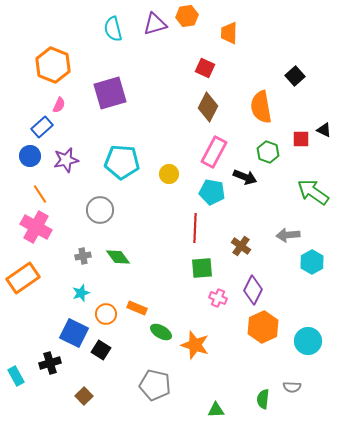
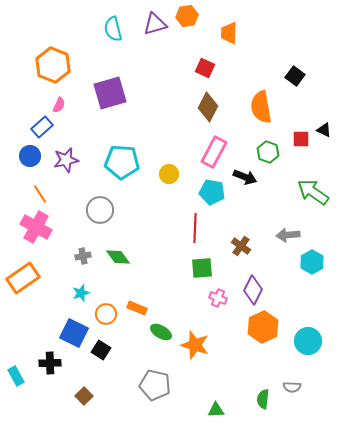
black square at (295, 76): rotated 12 degrees counterclockwise
black cross at (50, 363): rotated 15 degrees clockwise
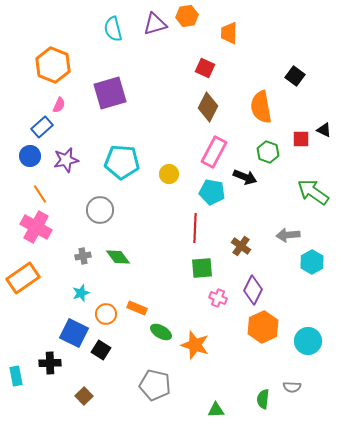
cyan rectangle at (16, 376): rotated 18 degrees clockwise
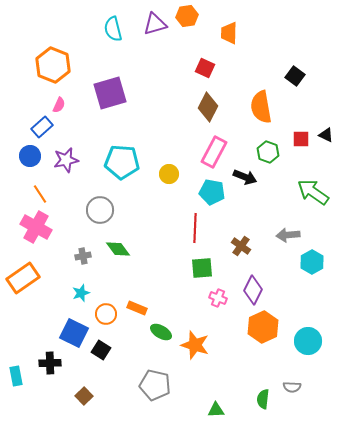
black triangle at (324, 130): moved 2 px right, 5 px down
green diamond at (118, 257): moved 8 px up
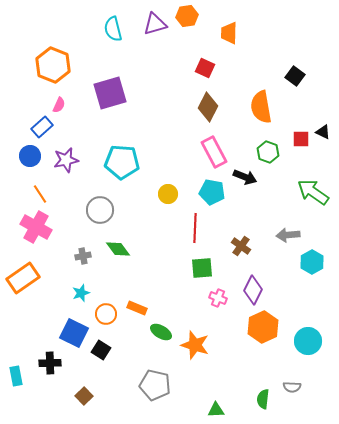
black triangle at (326, 135): moved 3 px left, 3 px up
pink rectangle at (214, 152): rotated 56 degrees counterclockwise
yellow circle at (169, 174): moved 1 px left, 20 px down
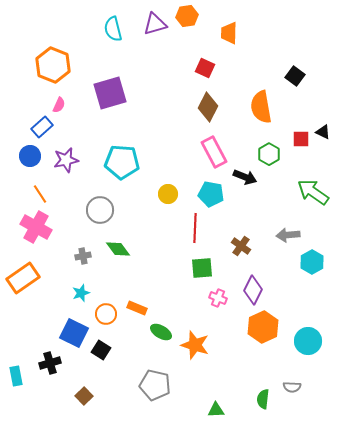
green hexagon at (268, 152): moved 1 px right, 2 px down; rotated 10 degrees clockwise
cyan pentagon at (212, 192): moved 1 px left, 2 px down
black cross at (50, 363): rotated 15 degrees counterclockwise
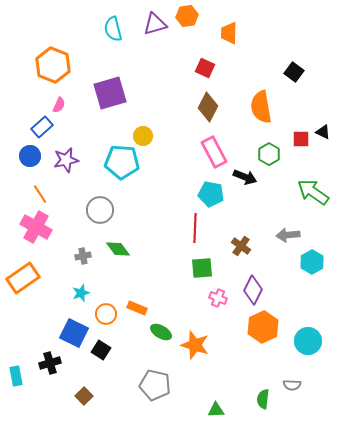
black square at (295, 76): moved 1 px left, 4 px up
yellow circle at (168, 194): moved 25 px left, 58 px up
gray semicircle at (292, 387): moved 2 px up
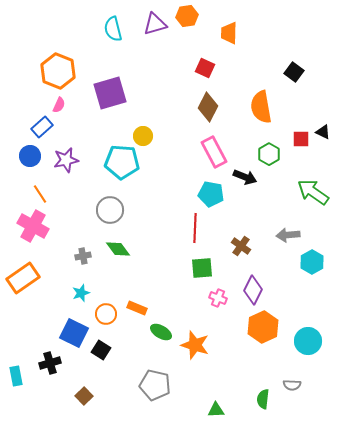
orange hexagon at (53, 65): moved 5 px right, 6 px down
gray circle at (100, 210): moved 10 px right
pink cross at (36, 227): moved 3 px left, 1 px up
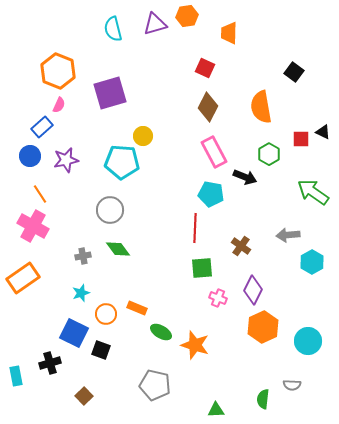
black square at (101, 350): rotated 12 degrees counterclockwise
